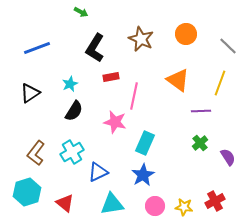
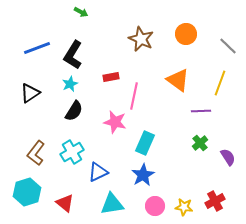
black L-shape: moved 22 px left, 7 px down
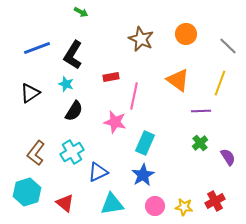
cyan star: moved 4 px left; rotated 28 degrees counterclockwise
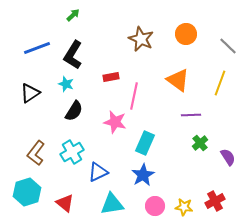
green arrow: moved 8 px left, 3 px down; rotated 72 degrees counterclockwise
purple line: moved 10 px left, 4 px down
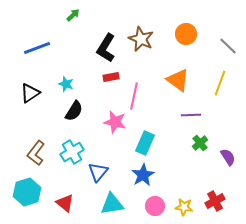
black L-shape: moved 33 px right, 7 px up
blue triangle: rotated 25 degrees counterclockwise
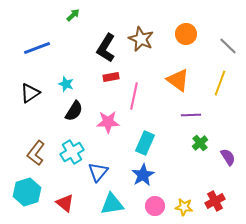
pink star: moved 7 px left; rotated 15 degrees counterclockwise
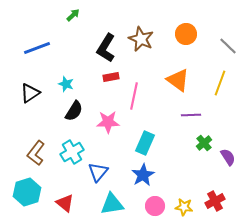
green cross: moved 4 px right
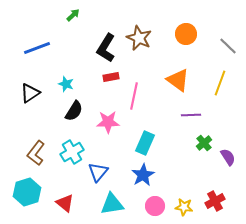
brown star: moved 2 px left, 1 px up
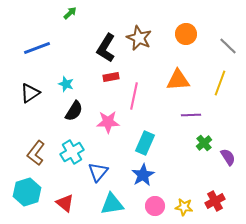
green arrow: moved 3 px left, 2 px up
orange triangle: rotated 40 degrees counterclockwise
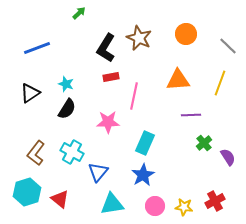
green arrow: moved 9 px right
black semicircle: moved 7 px left, 2 px up
cyan cross: rotated 30 degrees counterclockwise
red triangle: moved 5 px left, 4 px up
